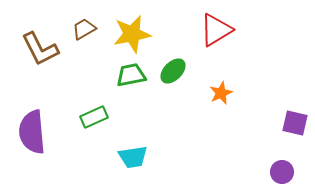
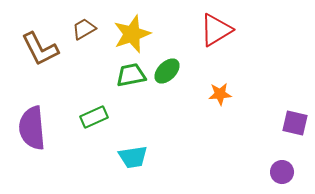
yellow star: rotated 9 degrees counterclockwise
green ellipse: moved 6 px left
orange star: moved 1 px left, 1 px down; rotated 20 degrees clockwise
purple semicircle: moved 4 px up
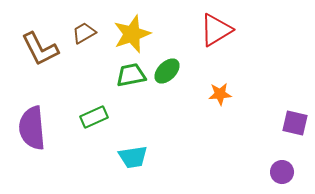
brown trapezoid: moved 4 px down
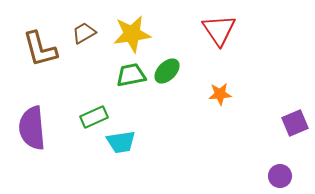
red triangle: moved 3 px right; rotated 33 degrees counterclockwise
yellow star: rotated 12 degrees clockwise
brown L-shape: rotated 12 degrees clockwise
purple square: rotated 36 degrees counterclockwise
cyan trapezoid: moved 12 px left, 15 px up
purple circle: moved 2 px left, 4 px down
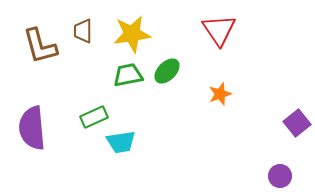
brown trapezoid: moved 1 px left, 2 px up; rotated 60 degrees counterclockwise
brown L-shape: moved 3 px up
green trapezoid: moved 3 px left
orange star: rotated 15 degrees counterclockwise
purple square: moved 2 px right; rotated 16 degrees counterclockwise
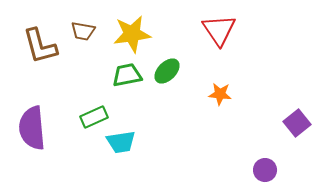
brown trapezoid: rotated 80 degrees counterclockwise
green trapezoid: moved 1 px left
orange star: rotated 25 degrees clockwise
purple circle: moved 15 px left, 6 px up
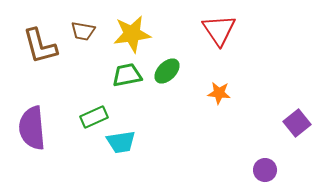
orange star: moved 1 px left, 1 px up
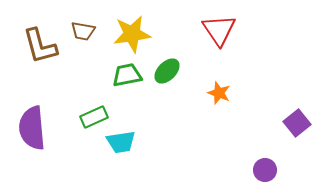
orange star: rotated 15 degrees clockwise
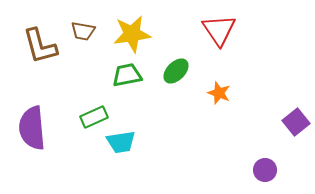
green ellipse: moved 9 px right
purple square: moved 1 px left, 1 px up
